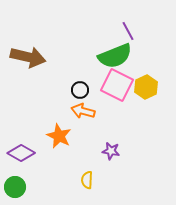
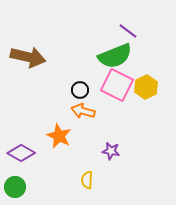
purple line: rotated 24 degrees counterclockwise
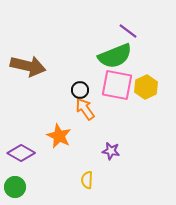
brown arrow: moved 9 px down
pink square: rotated 16 degrees counterclockwise
orange arrow: moved 2 px right, 2 px up; rotated 40 degrees clockwise
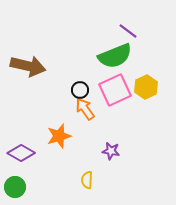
pink square: moved 2 px left, 5 px down; rotated 36 degrees counterclockwise
orange star: rotated 30 degrees clockwise
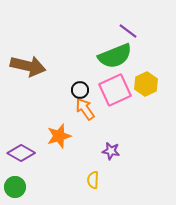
yellow hexagon: moved 3 px up
yellow semicircle: moved 6 px right
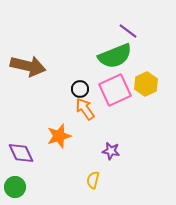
black circle: moved 1 px up
purple diamond: rotated 36 degrees clockwise
yellow semicircle: rotated 12 degrees clockwise
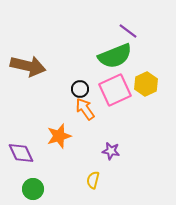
green circle: moved 18 px right, 2 px down
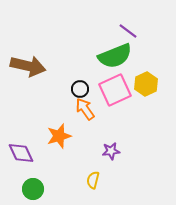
purple star: rotated 18 degrees counterclockwise
